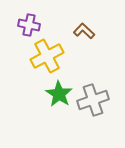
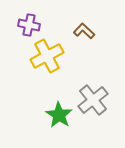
green star: moved 21 px down
gray cross: rotated 20 degrees counterclockwise
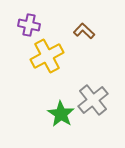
green star: moved 2 px right, 1 px up
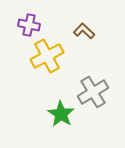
gray cross: moved 8 px up; rotated 8 degrees clockwise
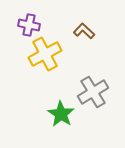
yellow cross: moved 2 px left, 2 px up
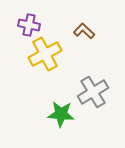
green star: rotated 28 degrees counterclockwise
